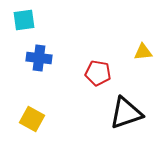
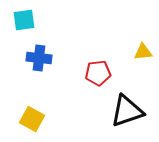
red pentagon: rotated 15 degrees counterclockwise
black triangle: moved 1 px right, 2 px up
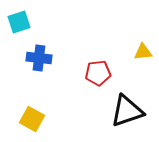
cyan square: moved 5 px left, 2 px down; rotated 10 degrees counterclockwise
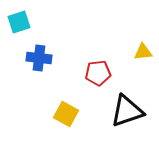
yellow square: moved 34 px right, 5 px up
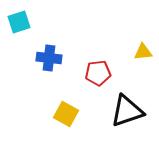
blue cross: moved 10 px right
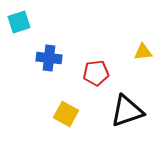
red pentagon: moved 2 px left
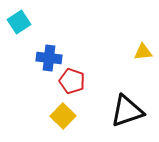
cyan square: rotated 15 degrees counterclockwise
red pentagon: moved 24 px left, 8 px down; rotated 25 degrees clockwise
yellow square: moved 3 px left, 2 px down; rotated 15 degrees clockwise
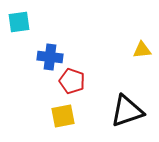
cyan square: rotated 25 degrees clockwise
yellow triangle: moved 1 px left, 2 px up
blue cross: moved 1 px right, 1 px up
yellow square: rotated 35 degrees clockwise
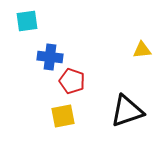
cyan square: moved 8 px right, 1 px up
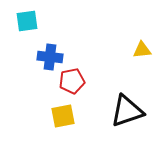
red pentagon: rotated 30 degrees counterclockwise
